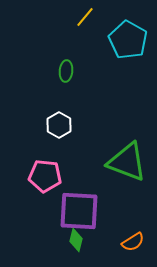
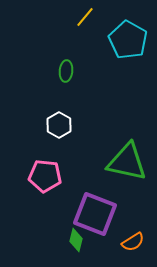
green triangle: rotated 9 degrees counterclockwise
purple square: moved 16 px right, 3 px down; rotated 18 degrees clockwise
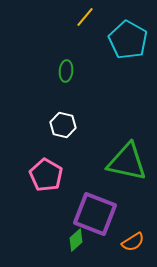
white hexagon: moved 4 px right; rotated 15 degrees counterclockwise
pink pentagon: moved 1 px right, 1 px up; rotated 24 degrees clockwise
green diamond: rotated 35 degrees clockwise
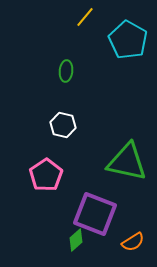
pink pentagon: rotated 8 degrees clockwise
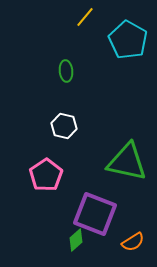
green ellipse: rotated 10 degrees counterclockwise
white hexagon: moved 1 px right, 1 px down
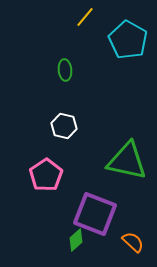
green ellipse: moved 1 px left, 1 px up
green triangle: moved 1 px up
orange semicircle: rotated 105 degrees counterclockwise
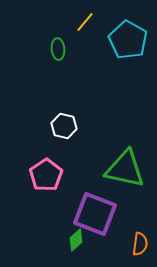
yellow line: moved 5 px down
green ellipse: moved 7 px left, 21 px up
green triangle: moved 2 px left, 8 px down
orange semicircle: moved 7 px right, 2 px down; rotated 55 degrees clockwise
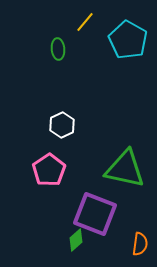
white hexagon: moved 2 px left, 1 px up; rotated 20 degrees clockwise
pink pentagon: moved 3 px right, 5 px up
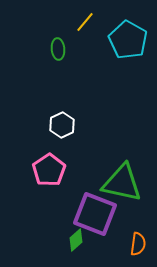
green triangle: moved 3 px left, 14 px down
orange semicircle: moved 2 px left
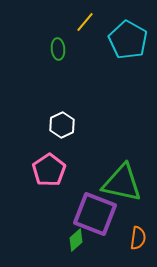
orange semicircle: moved 6 px up
